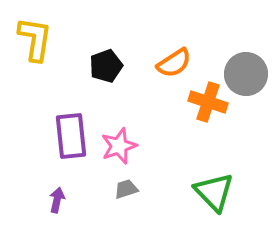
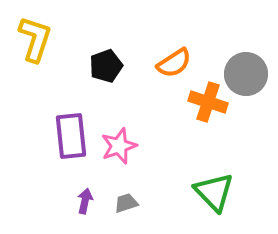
yellow L-shape: rotated 9 degrees clockwise
gray trapezoid: moved 14 px down
purple arrow: moved 28 px right, 1 px down
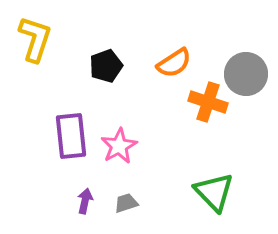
pink star: rotated 9 degrees counterclockwise
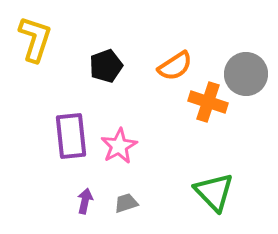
orange semicircle: moved 1 px right, 3 px down
